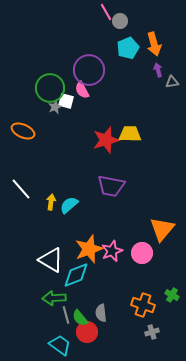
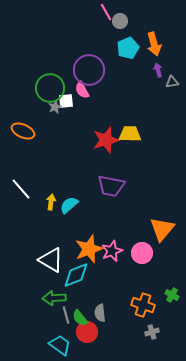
white square: rotated 21 degrees counterclockwise
gray semicircle: moved 1 px left
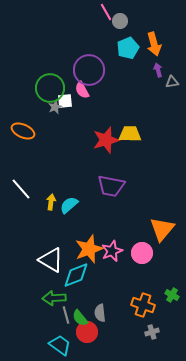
white square: moved 1 px left
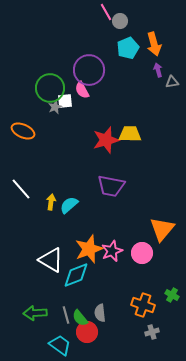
green arrow: moved 19 px left, 15 px down
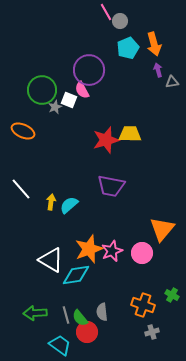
green circle: moved 8 px left, 2 px down
white square: moved 4 px right, 1 px up; rotated 28 degrees clockwise
cyan diamond: rotated 12 degrees clockwise
gray semicircle: moved 2 px right, 1 px up
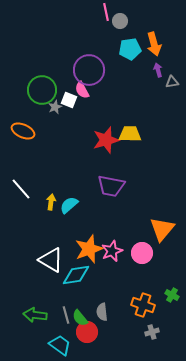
pink line: rotated 18 degrees clockwise
cyan pentagon: moved 2 px right, 1 px down; rotated 15 degrees clockwise
green arrow: moved 2 px down; rotated 10 degrees clockwise
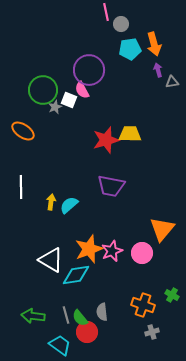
gray circle: moved 1 px right, 3 px down
green circle: moved 1 px right
orange ellipse: rotated 10 degrees clockwise
white line: moved 2 px up; rotated 40 degrees clockwise
green arrow: moved 2 px left, 1 px down
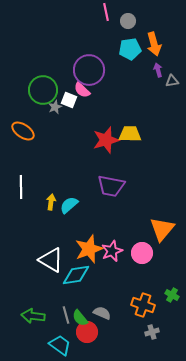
gray circle: moved 7 px right, 3 px up
gray triangle: moved 1 px up
pink semicircle: rotated 18 degrees counterclockwise
gray semicircle: moved 1 px down; rotated 120 degrees clockwise
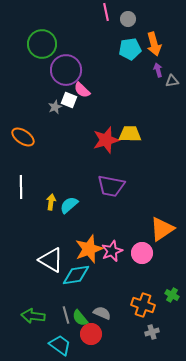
gray circle: moved 2 px up
purple circle: moved 23 px left
green circle: moved 1 px left, 46 px up
orange ellipse: moved 6 px down
orange triangle: rotated 16 degrees clockwise
red circle: moved 4 px right, 2 px down
